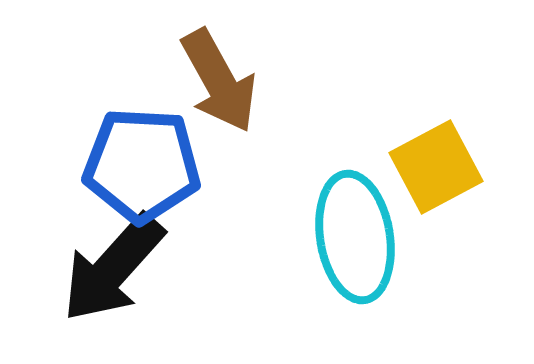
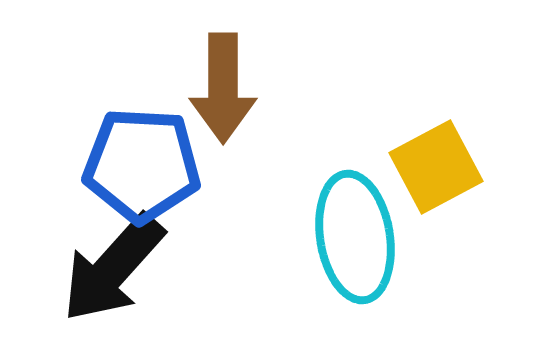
brown arrow: moved 4 px right, 7 px down; rotated 29 degrees clockwise
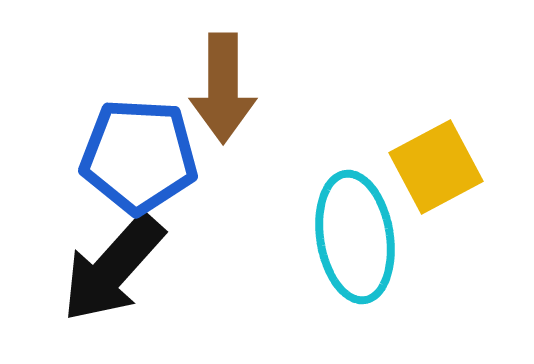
blue pentagon: moved 3 px left, 9 px up
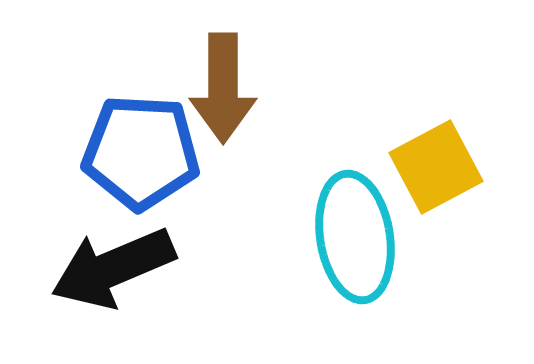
blue pentagon: moved 2 px right, 4 px up
black arrow: rotated 25 degrees clockwise
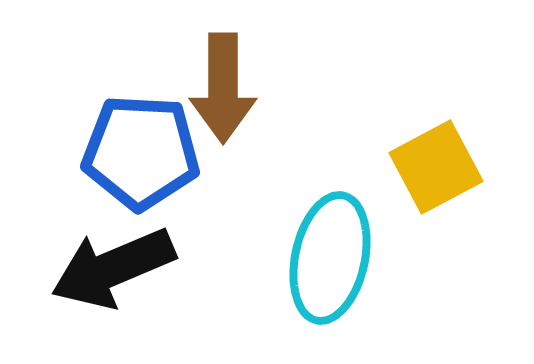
cyan ellipse: moved 25 px left, 21 px down; rotated 21 degrees clockwise
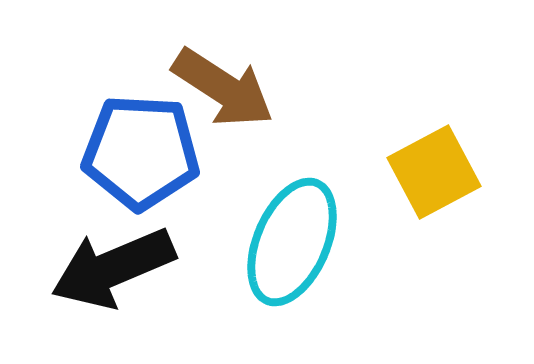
brown arrow: rotated 57 degrees counterclockwise
yellow square: moved 2 px left, 5 px down
cyan ellipse: moved 38 px left, 16 px up; rotated 11 degrees clockwise
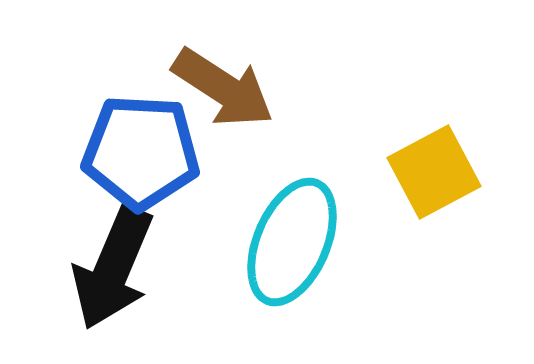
black arrow: rotated 44 degrees counterclockwise
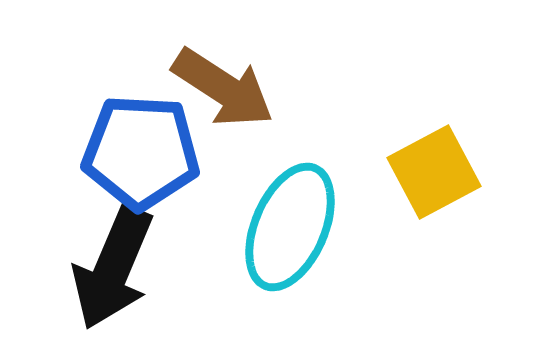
cyan ellipse: moved 2 px left, 15 px up
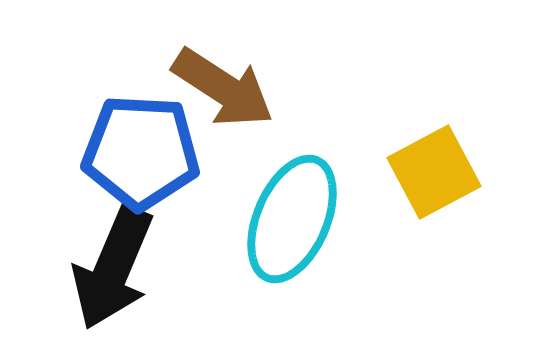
cyan ellipse: moved 2 px right, 8 px up
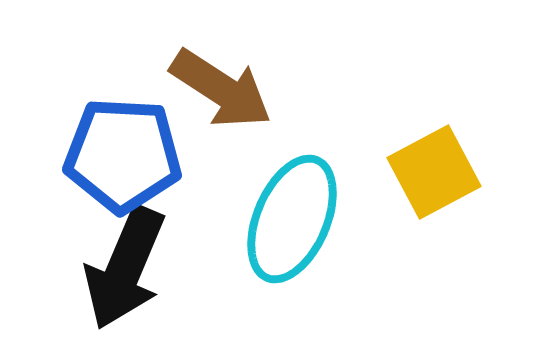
brown arrow: moved 2 px left, 1 px down
blue pentagon: moved 18 px left, 3 px down
black arrow: moved 12 px right
